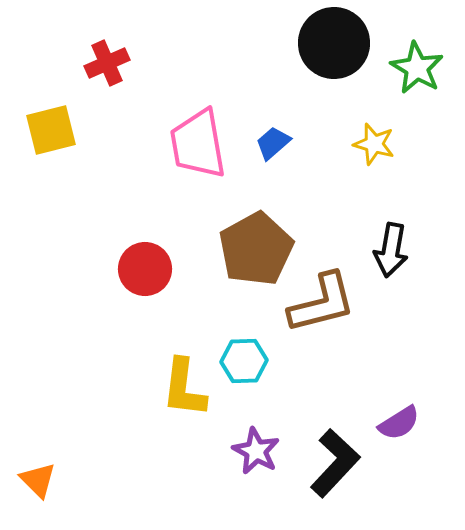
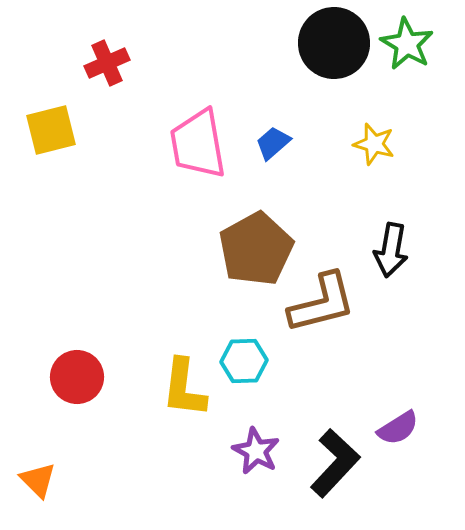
green star: moved 10 px left, 24 px up
red circle: moved 68 px left, 108 px down
purple semicircle: moved 1 px left, 5 px down
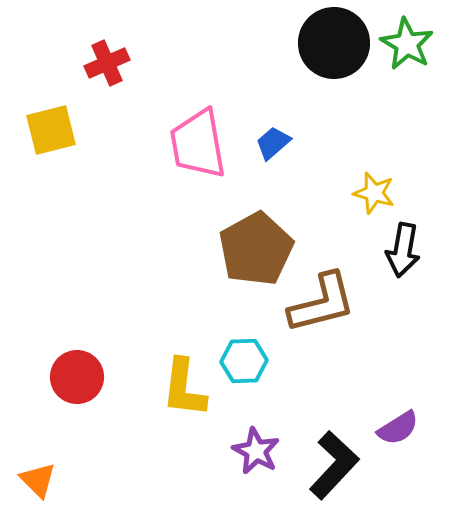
yellow star: moved 49 px down
black arrow: moved 12 px right
black L-shape: moved 1 px left, 2 px down
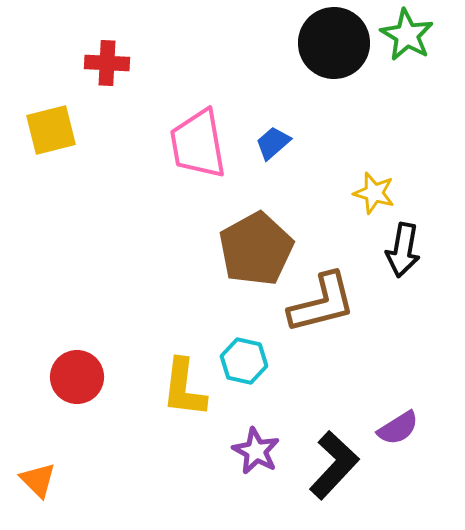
green star: moved 9 px up
red cross: rotated 27 degrees clockwise
cyan hexagon: rotated 15 degrees clockwise
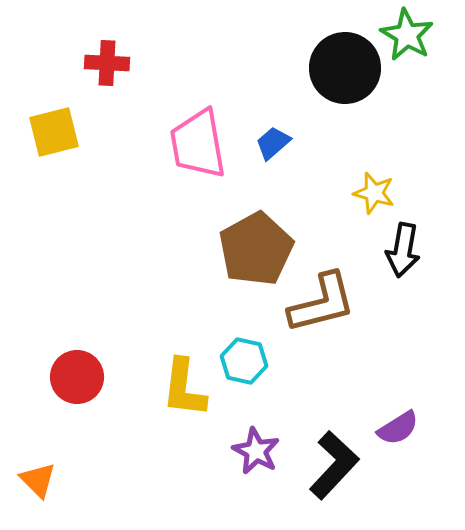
black circle: moved 11 px right, 25 px down
yellow square: moved 3 px right, 2 px down
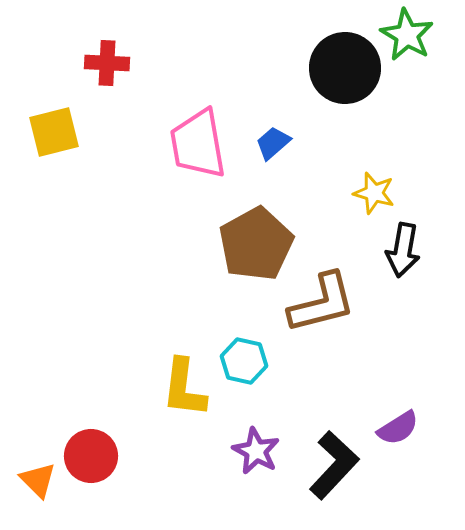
brown pentagon: moved 5 px up
red circle: moved 14 px right, 79 px down
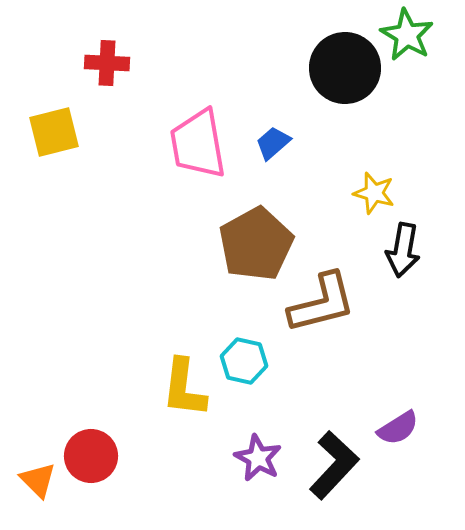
purple star: moved 2 px right, 7 px down
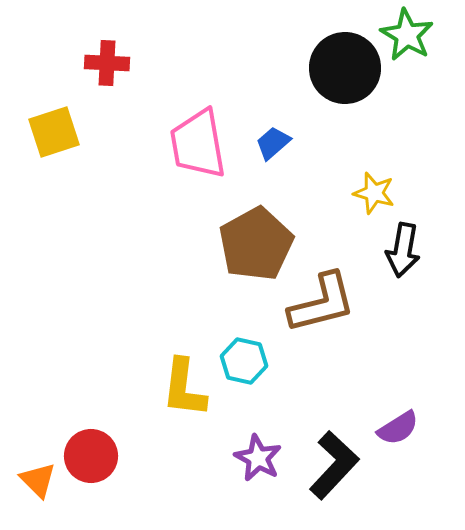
yellow square: rotated 4 degrees counterclockwise
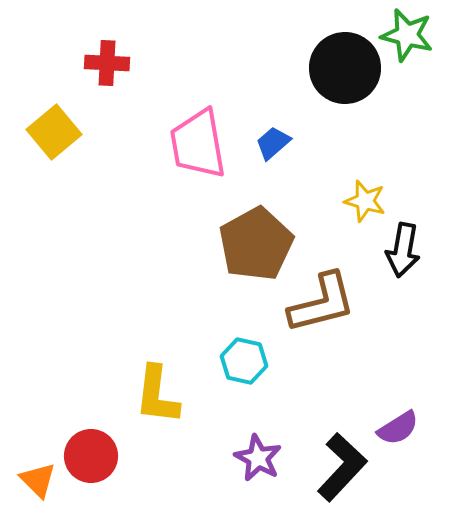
green star: rotated 16 degrees counterclockwise
yellow square: rotated 22 degrees counterclockwise
yellow star: moved 9 px left, 8 px down
yellow L-shape: moved 27 px left, 7 px down
black L-shape: moved 8 px right, 2 px down
